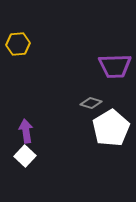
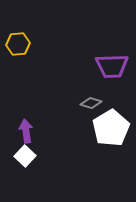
purple trapezoid: moved 3 px left
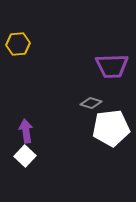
white pentagon: rotated 24 degrees clockwise
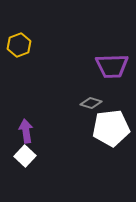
yellow hexagon: moved 1 px right, 1 px down; rotated 15 degrees counterclockwise
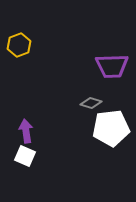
white square: rotated 20 degrees counterclockwise
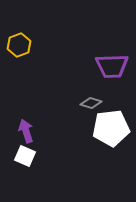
purple arrow: rotated 10 degrees counterclockwise
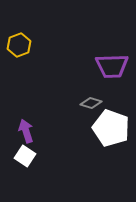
white pentagon: rotated 27 degrees clockwise
white square: rotated 10 degrees clockwise
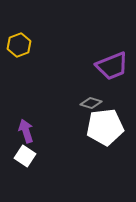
purple trapezoid: rotated 20 degrees counterclockwise
white pentagon: moved 6 px left, 1 px up; rotated 27 degrees counterclockwise
